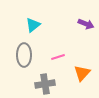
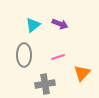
purple arrow: moved 26 px left
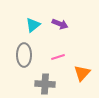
gray cross: rotated 12 degrees clockwise
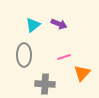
purple arrow: moved 1 px left
pink line: moved 6 px right
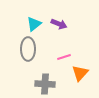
cyan triangle: moved 1 px right, 1 px up
gray ellipse: moved 4 px right, 6 px up
orange triangle: moved 2 px left
